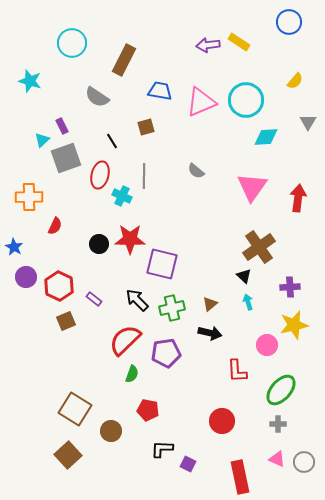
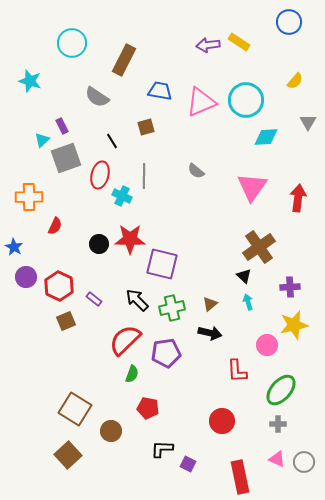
red pentagon at (148, 410): moved 2 px up
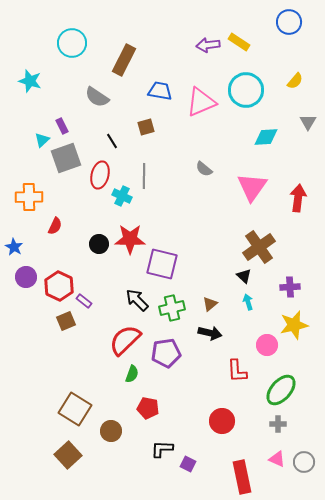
cyan circle at (246, 100): moved 10 px up
gray semicircle at (196, 171): moved 8 px right, 2 px up
purple rectangle at (94, 299): moved 10 px left, 2 px down
red rectangle at (240, 477): moved 2 px right
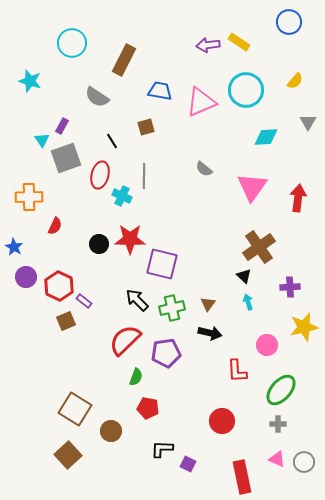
purple rectangle at (62, 126): rotated 56 degrees clockwise
cyan triangle at (42, 140): rotated 21 degrees counterclockwise
brown triangle at (210, 304): moved 2 px left; rotated 14 degrees counterclockwise
yellow star at (294, 325): moved 10 px right, 2 px down
green semicircle at (132, 374): moved 4 px right, 3 px down
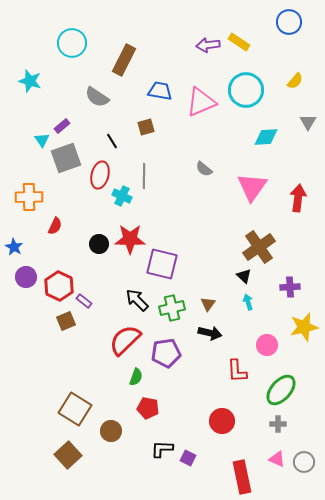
purple rectangle at (62, 126): rotated 21 degrees clockwise
purple square at (188, 464): moved 6 px up
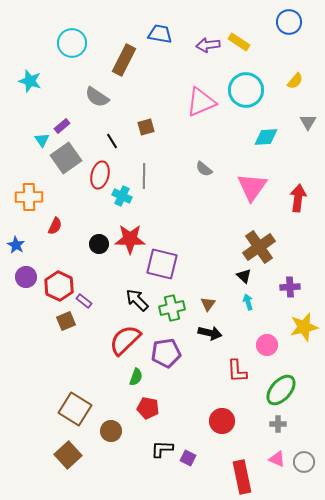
blue trapezoid at (160, 91): moved 57 px up
gray square at (66, 158): rotated 16 degrees counterclockwise
blue star at (14, 247): moved 2 px right, 2 px up
